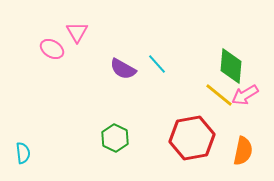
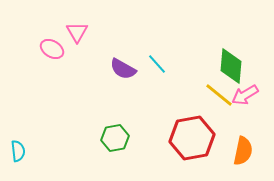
green hexagon: rotated 24 degrees clockwise
cyan semicircle: moved 5 px left, 2 px up
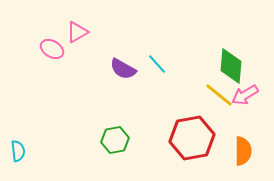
pink triangle: rotated 30 degrees clockwise
green hexagon: moved 2 px down
orange semicircle: rotated 12 degrees counterclockwise
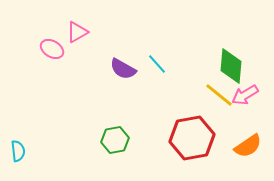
orange semicircle: moved 5 px right, 5 px up; rotated 56 degrees clockwise
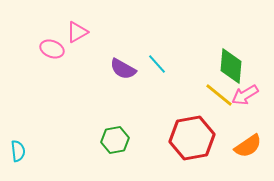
pink ellipse: rotated 10 degrees counterclockwise
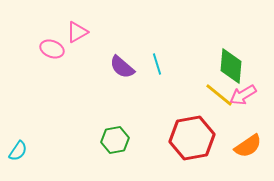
cyan line: rotated 25 degrees clockwise
purple semicircle: moved 1 px left, 2 px up; rotated 12 degrees clockwise
pink arrow: moved 2 px left
cyan semicircle: rotated 40 degrees clockwise
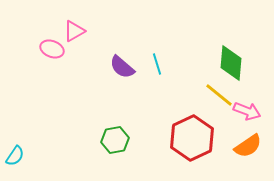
pink triangle: moved 3 px left, 1 px up
green diamond: moved 3 px up
pink arrow: moved 4 px right, 16 px down; rotated 128 degrees counterclockwise
red hexagon: rotated 15 degrees counterclockwise
cyan semicircle: moved 3 px left, 5 px down
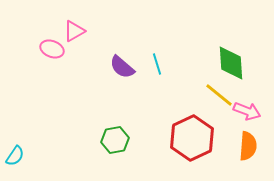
green diamond: rotated 9 degrees counterclockwise
orange semicircle: rotated 52 degrees counterclockwise
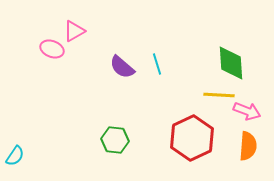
yellow line: rotated 36 degrees counterclockwise
green hexagon: rotated 16 degrees clockwise
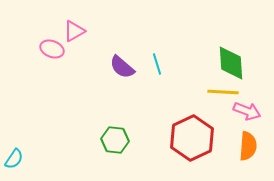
yellow line: moved 4 px right, 3 px up
cyan semicircle: moved 1 px left, 3 px down
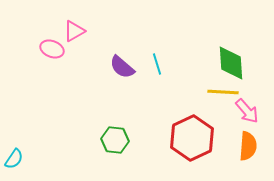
pink arrow: rotated 28 degrees clockwise
